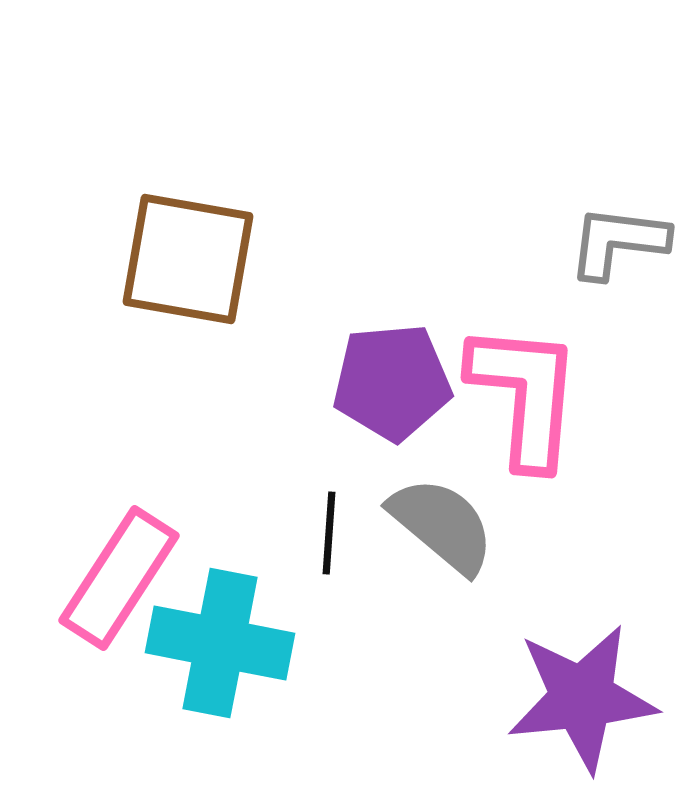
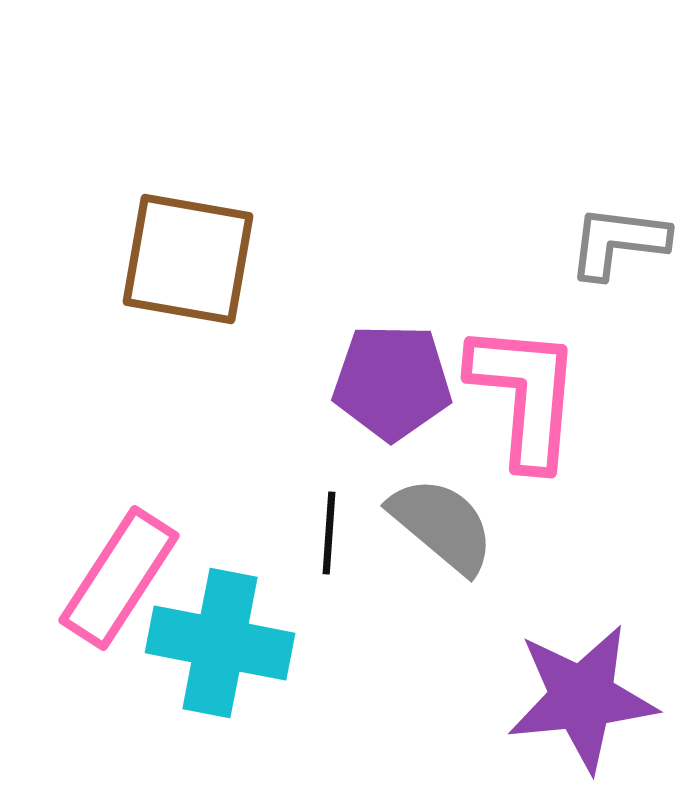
purple pentagon: rotated 6 degrees clockwise
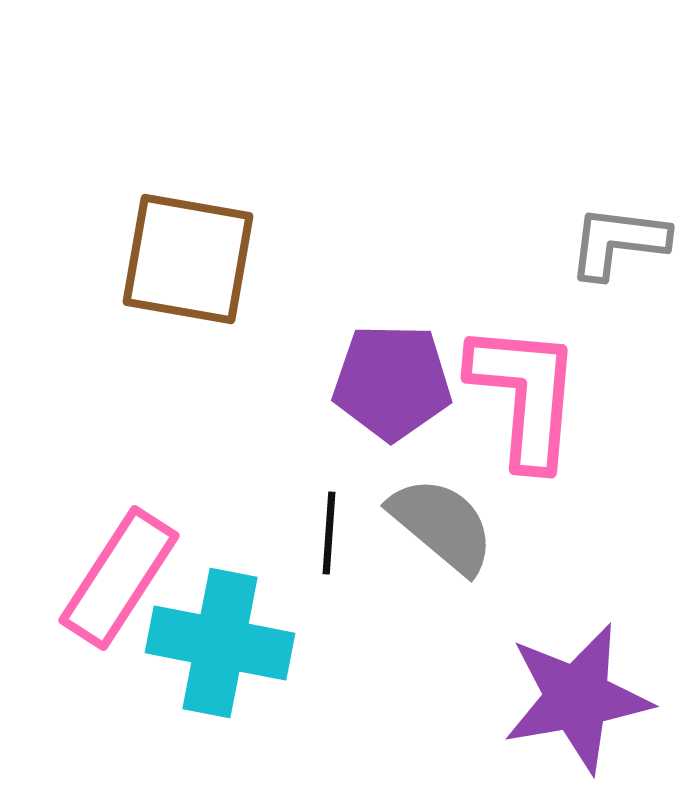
purple star: moved 5 px left; rotated 4 degrees counterclockwise
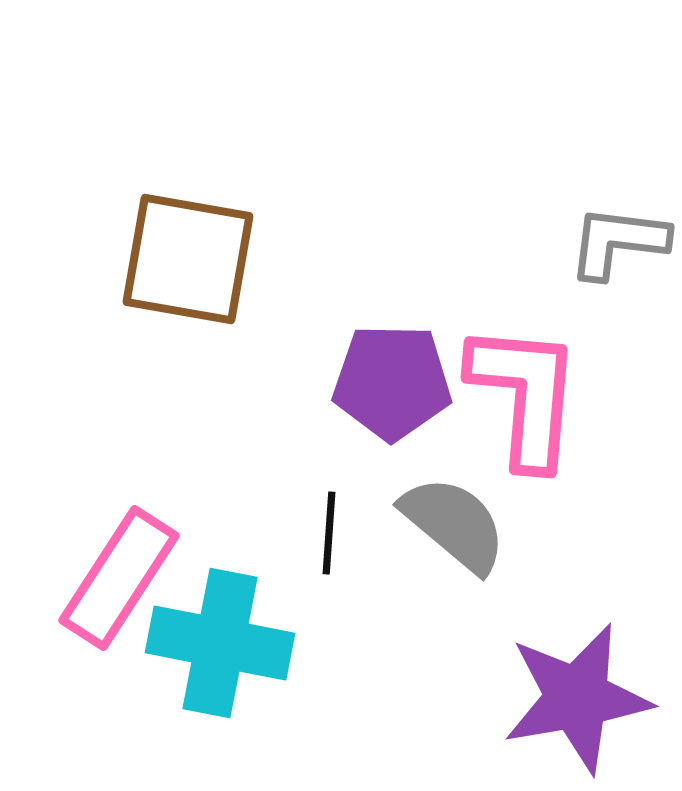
gray semicircle: moved 12 px right, 1 px up
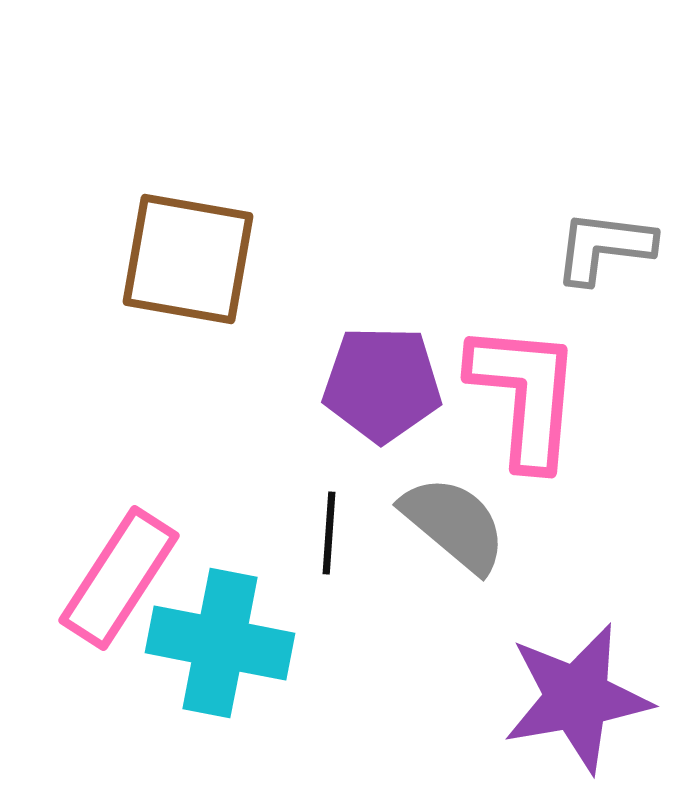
gray L-shape: moved 14 px left, 5 px down
purple pentagon: moved 10 px left, 2 px down
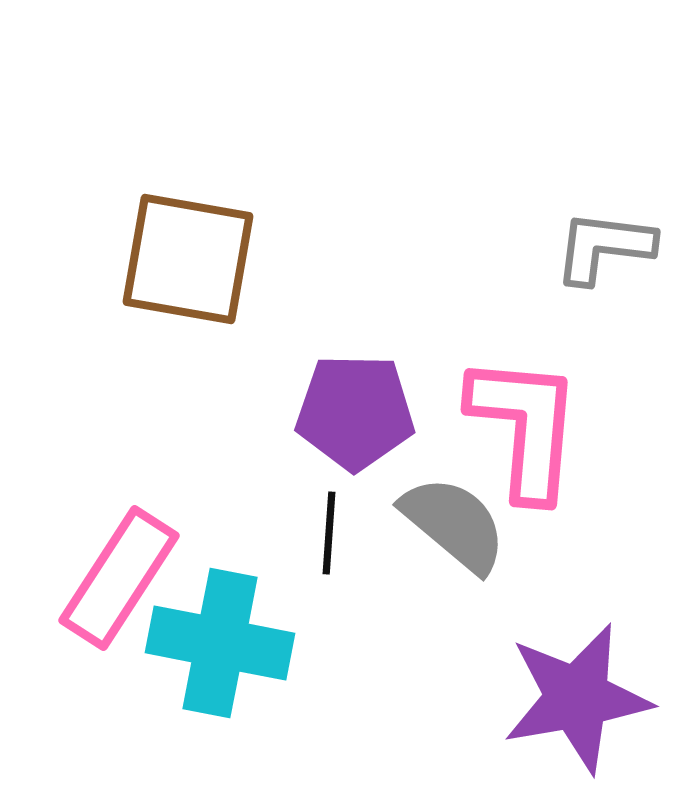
purple pentagon: moved 27 px left, 28 px down
pink L-shape: moved 32 px down
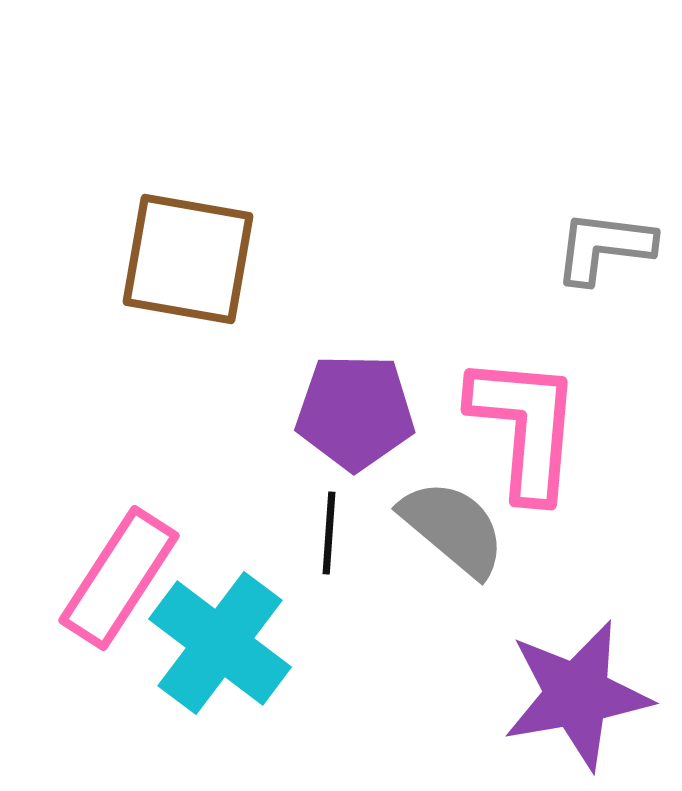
gray semicircle: moved 1 px left, 4 px down
cyan cross: rotated 26 degrees clockwise
purple star: moved 3 px up
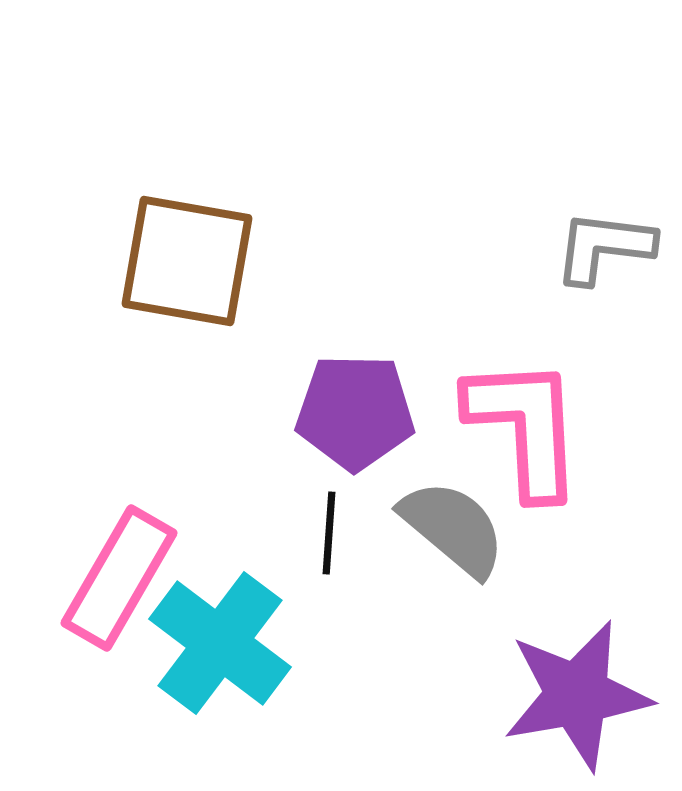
brown square: moved 1 px left, 2 px down
pink L-shape: rotated 8 degrees counterclockwise
pink rectangle: rotated 3 degrees counterclockwise
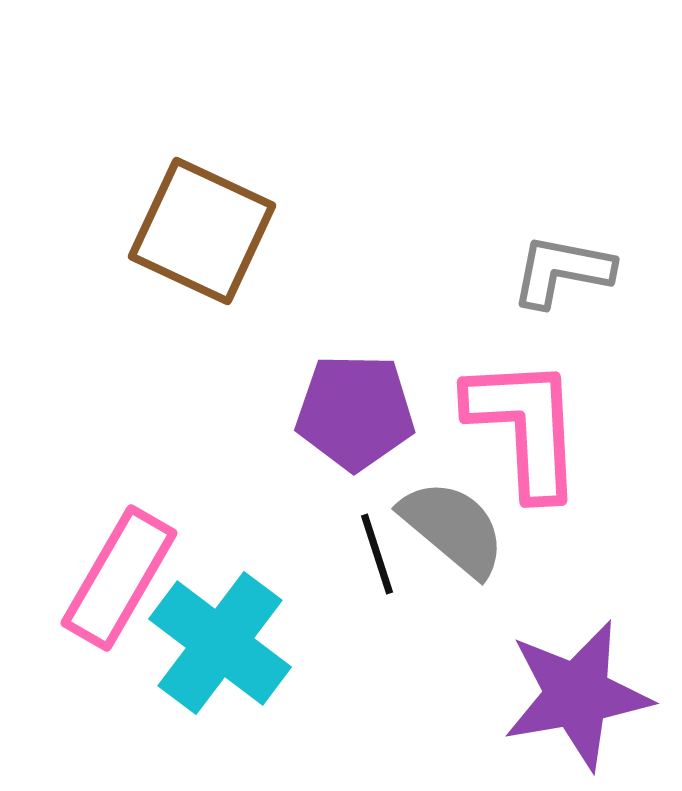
gray L-shape: moved 42 px left, 24 px down; rotated 4 degrees clockwise
brown square: moved 15 px right, 30 px up; rotated 15 degrees clockwise
black line: moved 48 px right, 21 px down; rotated 22 degrees counterclockwise
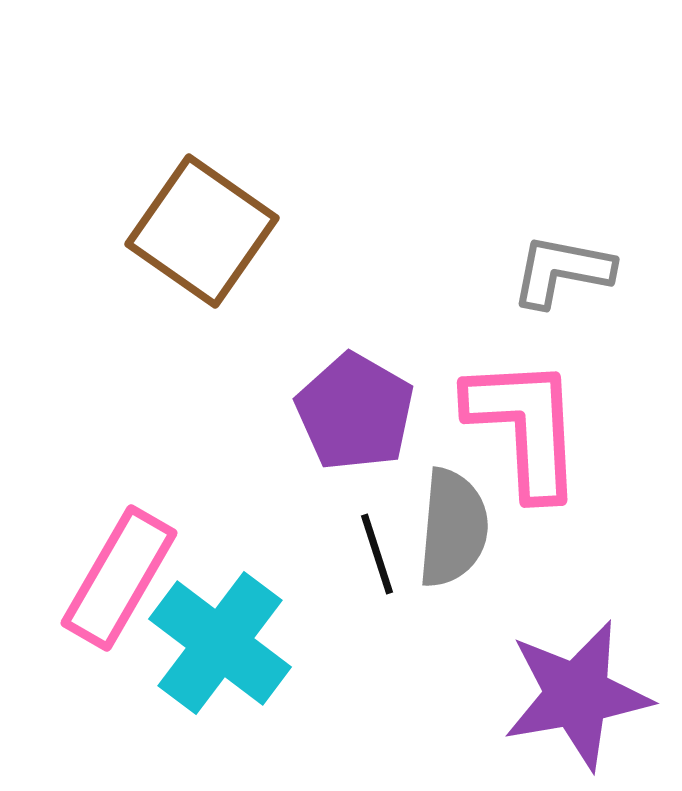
brown square: rotated 10 degrees clockwise
purple pentagon: rotated 29 degrees clockwise
gray semicircle: rotated 55 degrees clockwise
